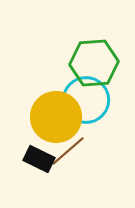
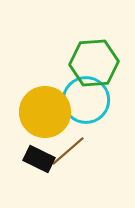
yellow circle: moved 11 px left, 5 px up
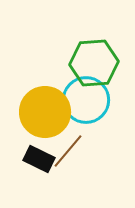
brown line: rotated 9 degrees counterclockwise
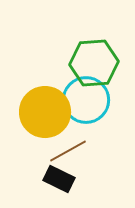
brown line: rotated 21 degrees clockwise
black rectangle: moved 20 px right, 20 px down
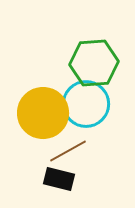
cyan circle: moved 4 px down
yellow circle: moved 2 px left, 1 px down
black rectangle: rotated 12 degrees counterclockwise
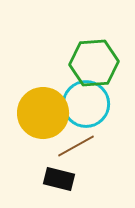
brown line: moved 8 px right, 5 px up
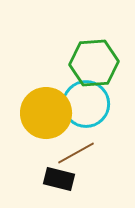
yellow circle: moved 3 px right
brown line: moved 7 px down
